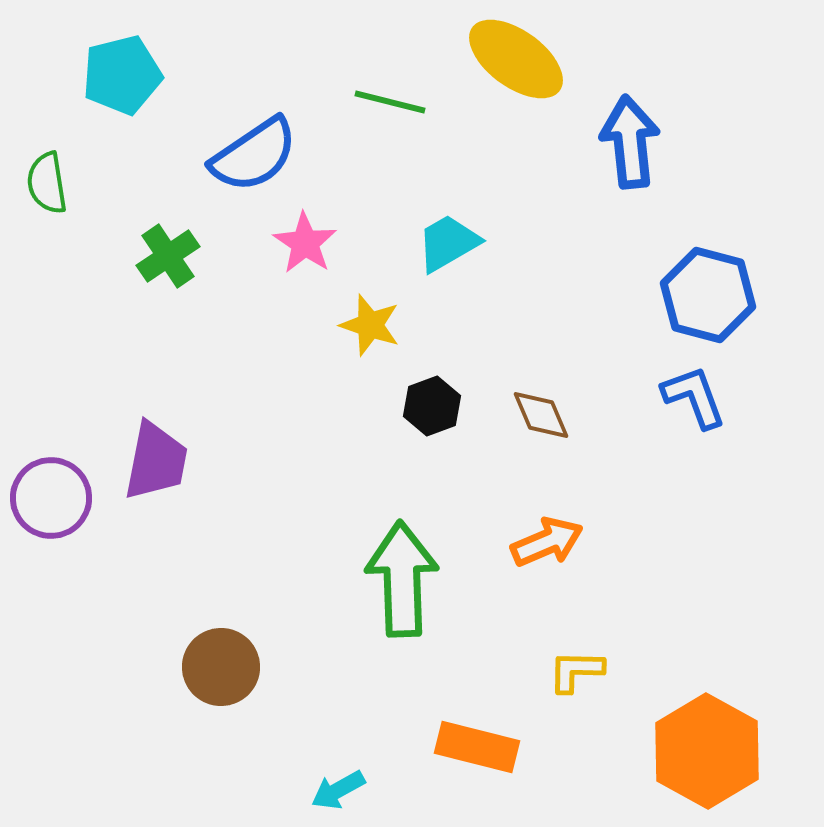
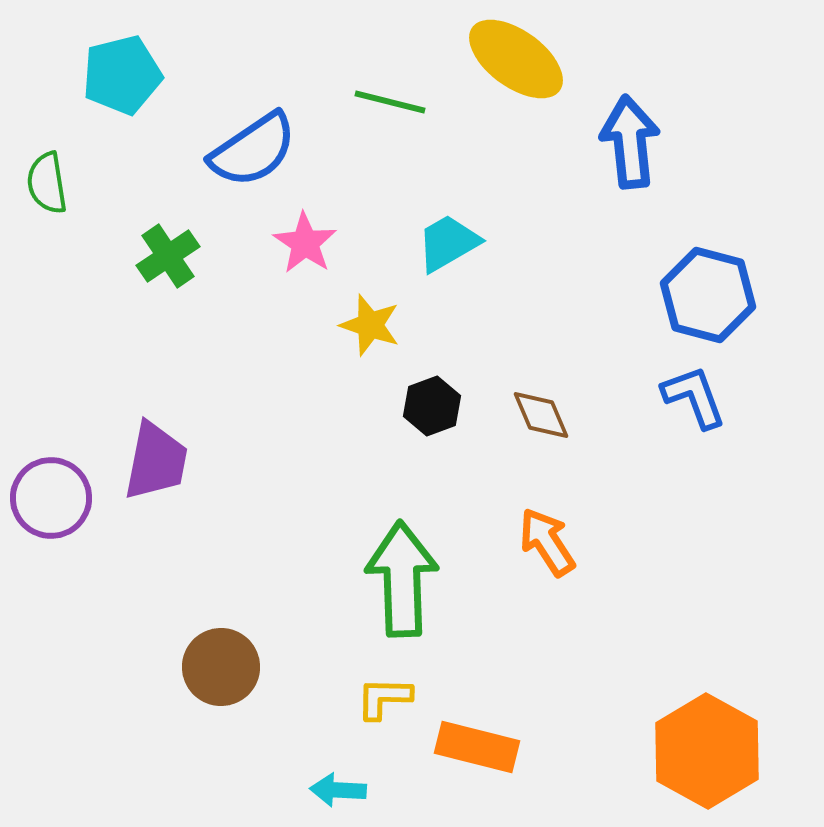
blue semicircle: moved 1 px left, 5 px up
orange arrow: rotated 100 degrees counterclockwise
yellow L-shape: moved 192 px left, 27 px down
cyan arrow: rotated 32 degrees clockwise
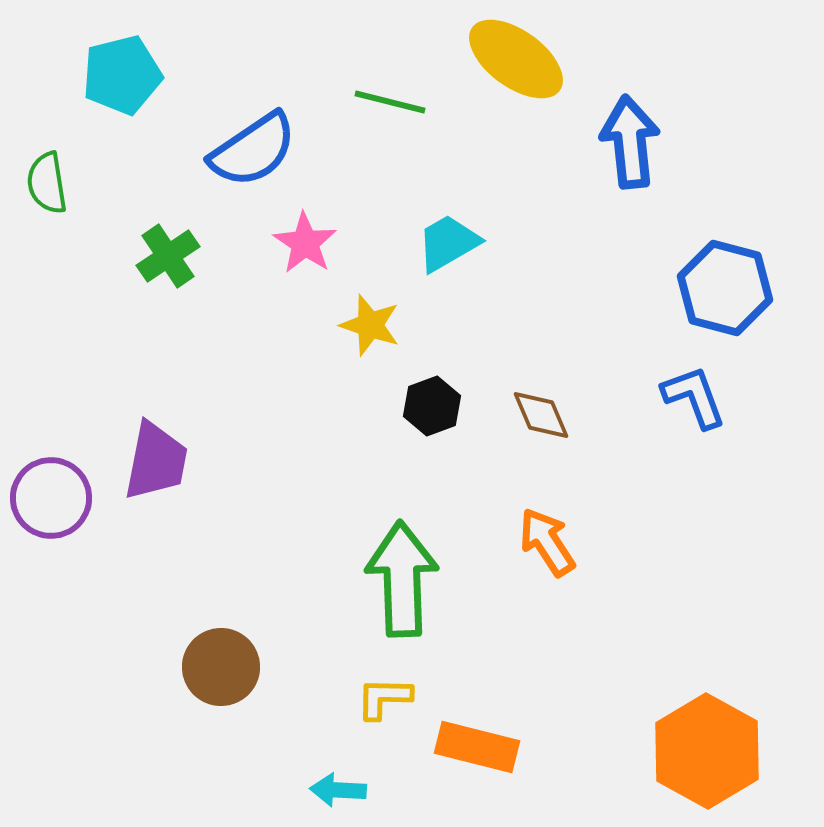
blue hexagon: moved 17 px right, 7 px up
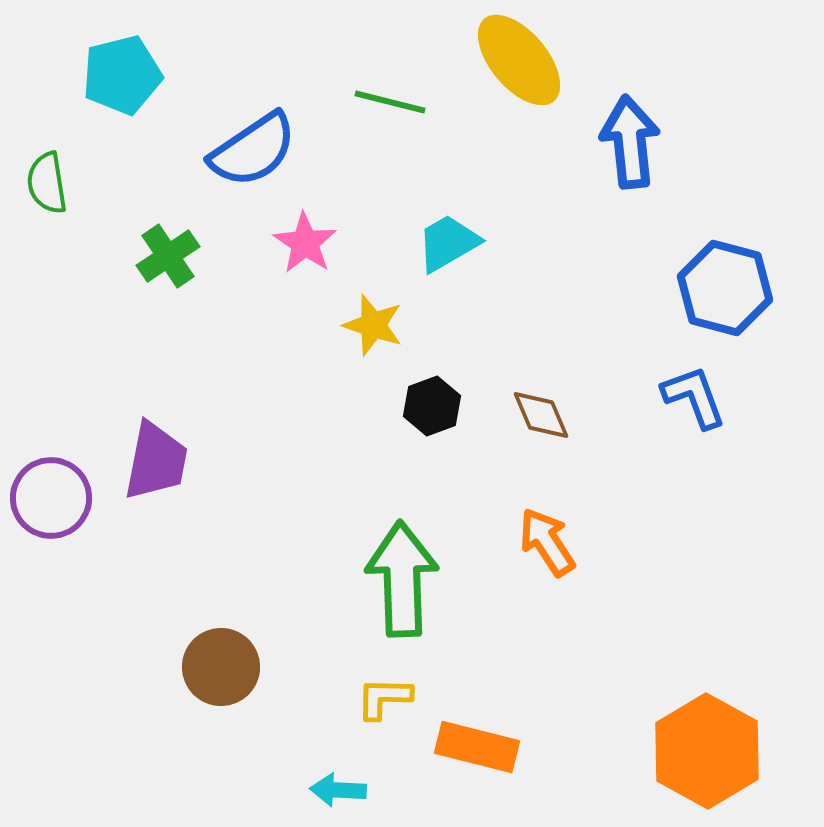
yellow ellipse: moved 3 px right, 1 px down; rotated 14 degrees clockwise
yellow star: moved 3 px right
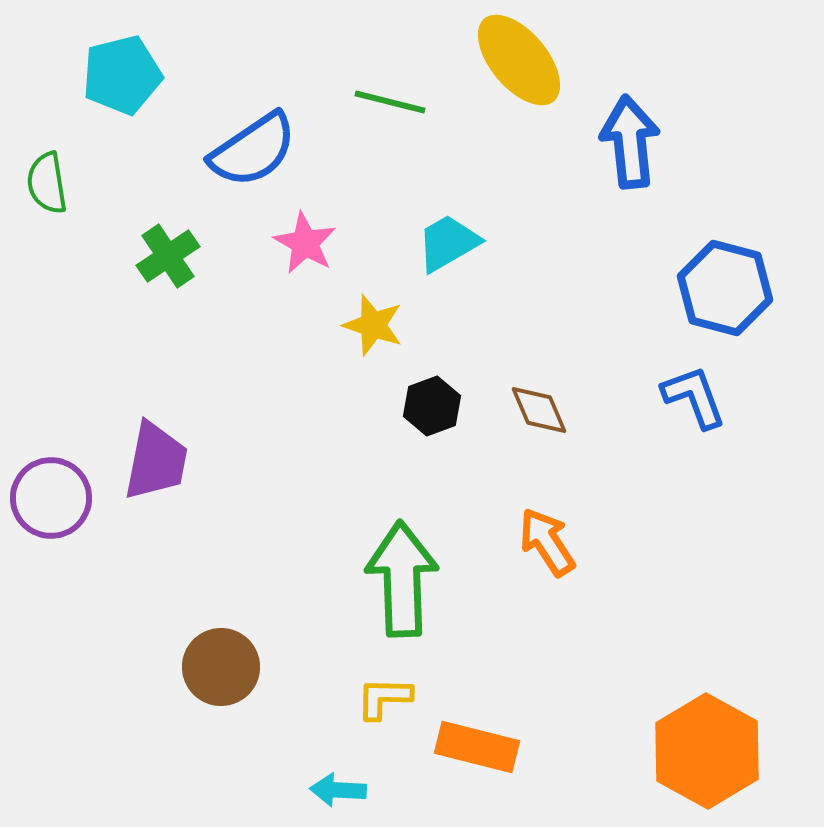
pink star: rotated 4 degrees counterclockwise
brown diamond: moved 2 px left, 5 px up
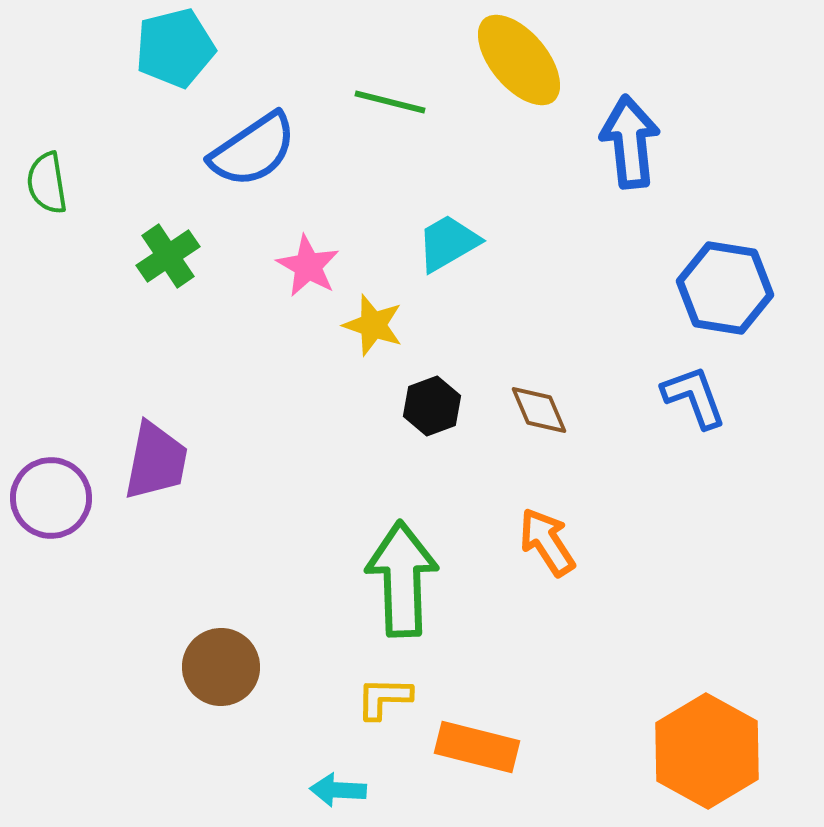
cyan pentagon: moved 53 px right, 27 px up
pink star: moved 3 px right, 23 px down
blue hexagon: rotated 6 degrees counterclockwise
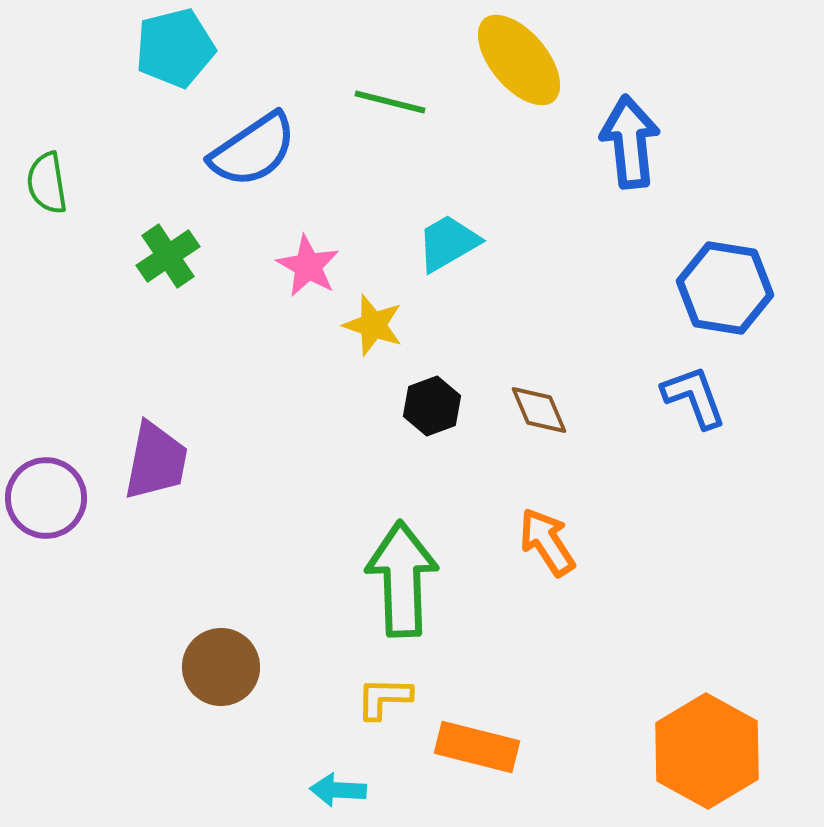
purple circle: moved 5 px left
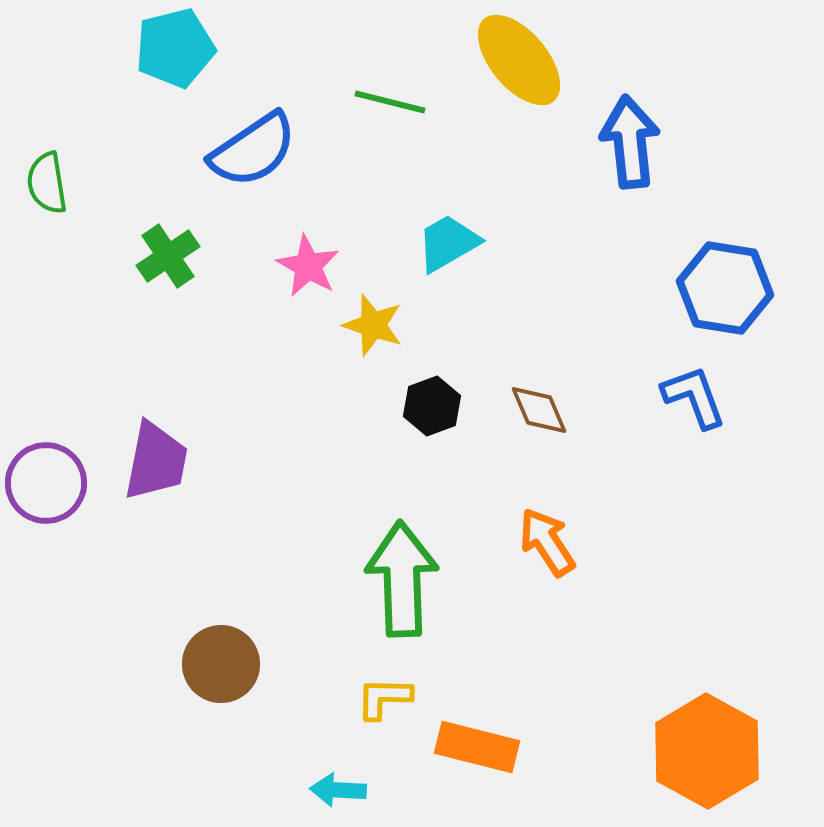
purple circle: moved 15 px up
brown circle: moved 3 px up
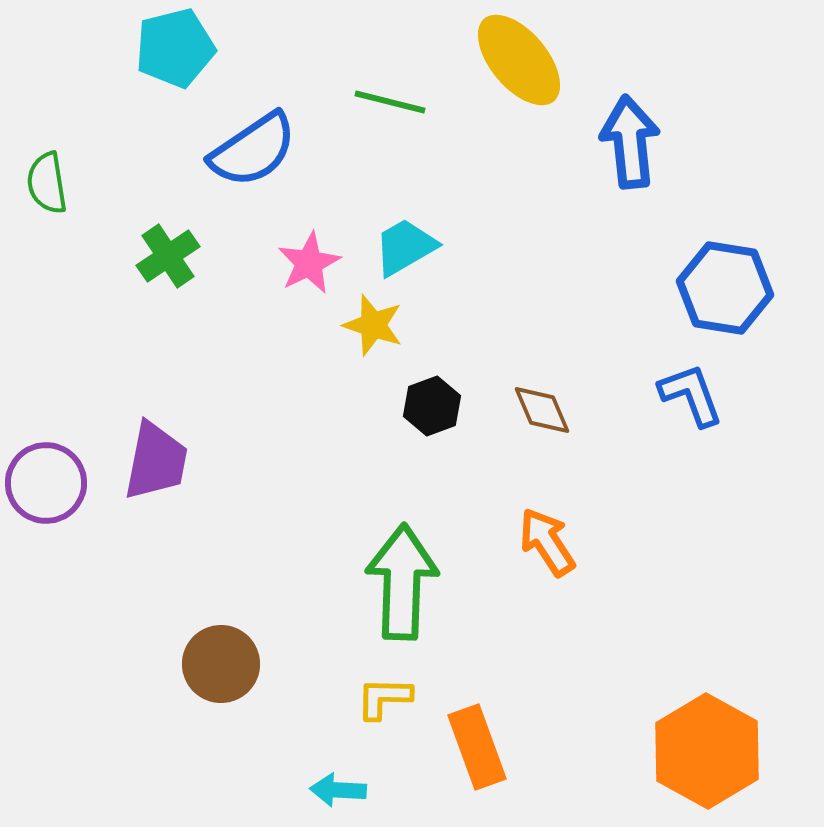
cyan trapezoid: moved 43 px left, 4 px down
pink star: moved 1 px right, 3 px up; rotated 16 degrees clockwise
blue L-shape: moved 3 px left, 2 px up
brown diamond: moved 3 px right
green arrow: moved 3 px down; rotated 4 degrees clockwise
orange rectangle: rotated 56 degrees clockwise
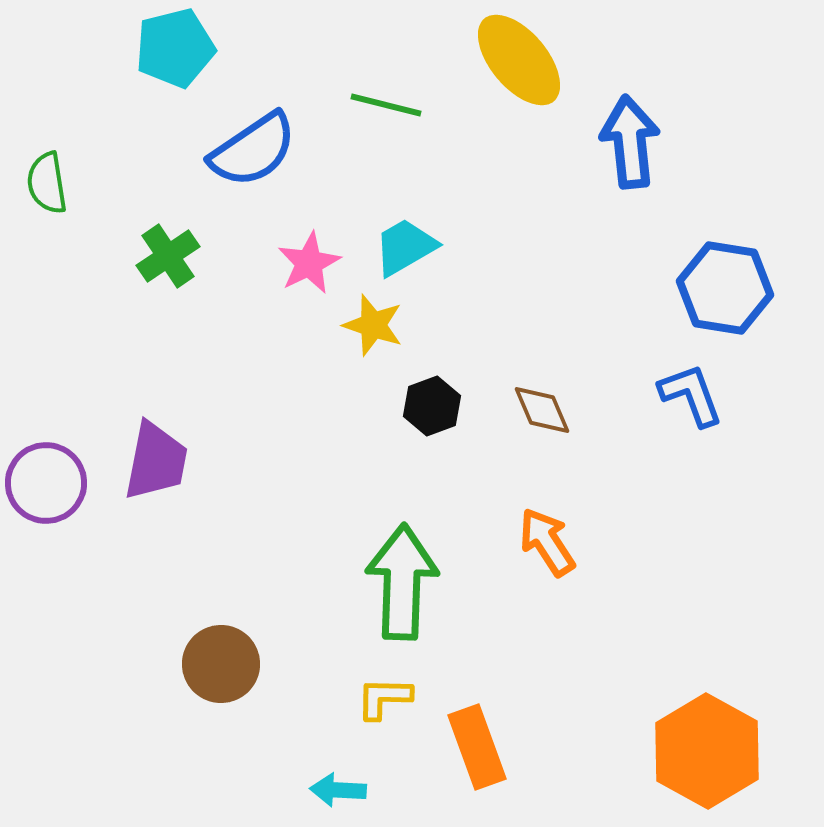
green line: moved 4 px left, 3 px down
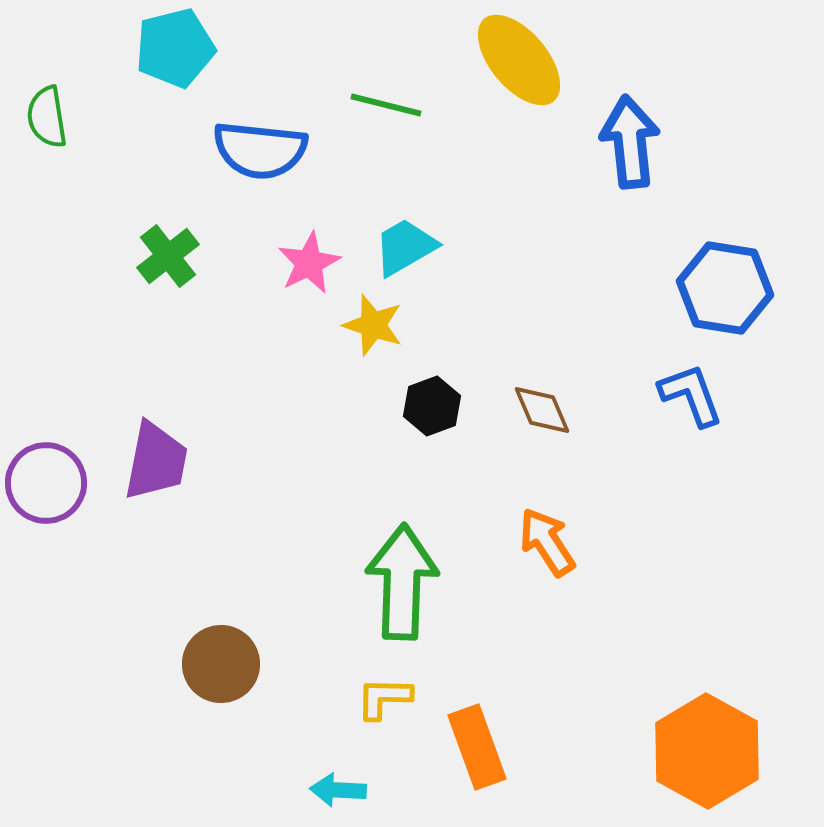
blue semicircle: moved 7 px right; rotated 40 degrees clockwise
green semicircle: moved 66 px up
green cross: rotated 4 degrees counterclockwise
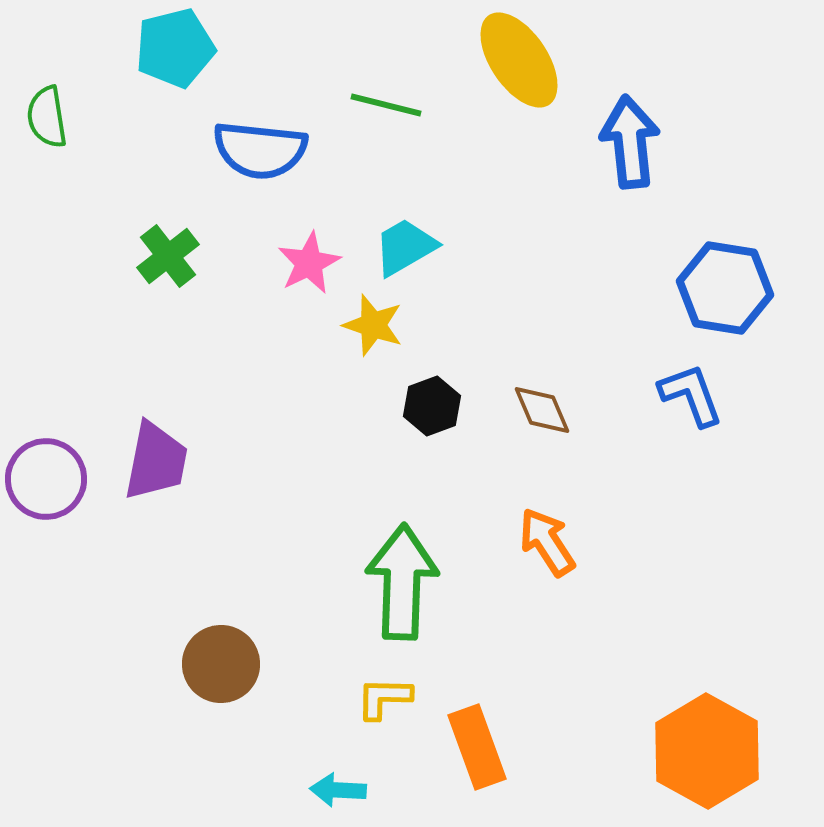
yellow ellipse: rotated 6 degrees clockwise
purple circle: moved 4 px up
